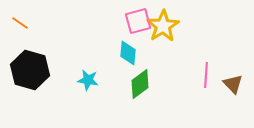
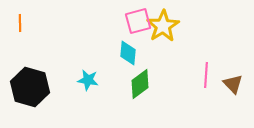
orange line: rotated 54 degrees clockwise
black hexagon: moved 17 px down
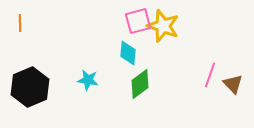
yellow star: rotated 20 degrees counterclockwise
pink line: moved 4 px right; rotated 15 degrees clockwise
black hexagon: rotated 21 degrees clockwise
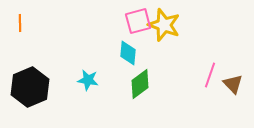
yellow star: moved 1 px right, 1 px up
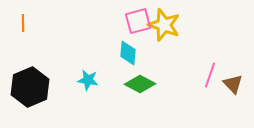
orange line: moved 3 px right
green diamond: rotated 64 degrees clockwise
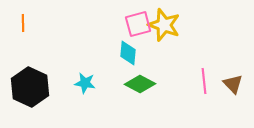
pink square: moved 3 px down
pink line: moved 6 px left, 6 px down; rotated 25 degrees counterclockwise
cyan star: moved 3 px left, 3 px down
black hexagon: rotated 12 degrees counterclockwise
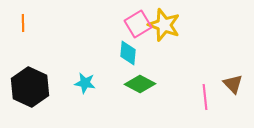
pink square: rotated 16 degrees counterclockwise
pink line: moved 1 px right, 16 px down
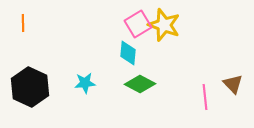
cyan star: rotated 15 degrees counterclockwise
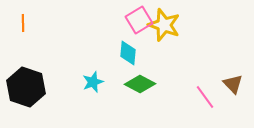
pink square: moved 1 px right, 4 px up
cyan star: moved 8 px right, 1 px up; rotated 15 degrees counterclockwise
black hexagon: moved 4 px left; rotated 6 degrees counterclockwise
pink line: rotated 30 degrees counterclockwise
